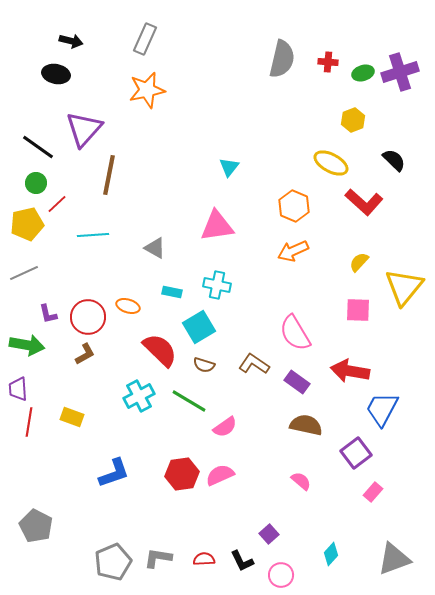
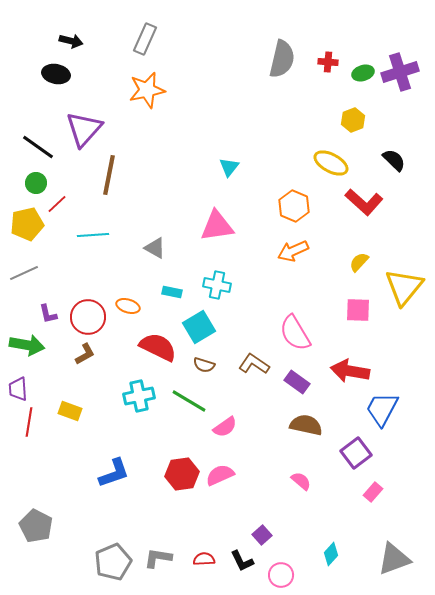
red semicircle at (160, 350): moved 2 px left, 3 px up; rotated 18 degrees counterclockwise
cyan cross at (139, 396): rotated 16 degrees clockwise
yellow rectangle at (72, 417): moved 2 px left, 6 px up
purple square at (269, 534): moved 7 px left, 1 px down
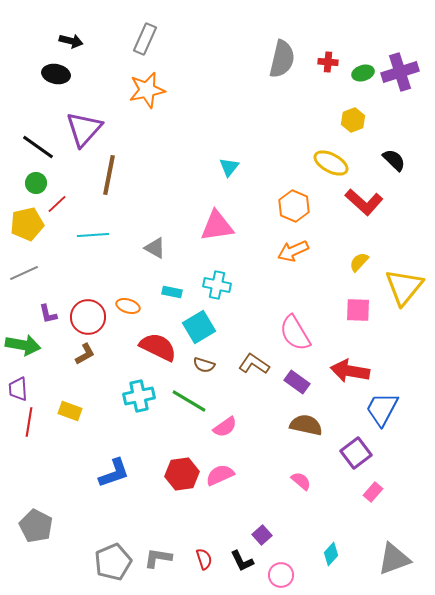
green arrow at (27, 345): moved 4 px left
red semicircle at (204, 559): rotated 75 degrees clockwise
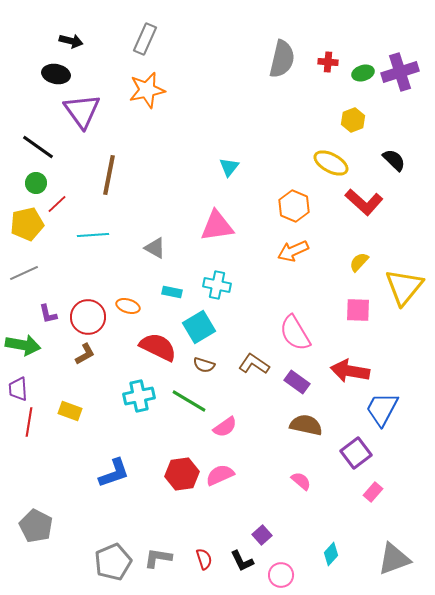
purple triangle at (84, 129): moved 2 px left, 18 px up; rotated 18 degrees counterclockwise
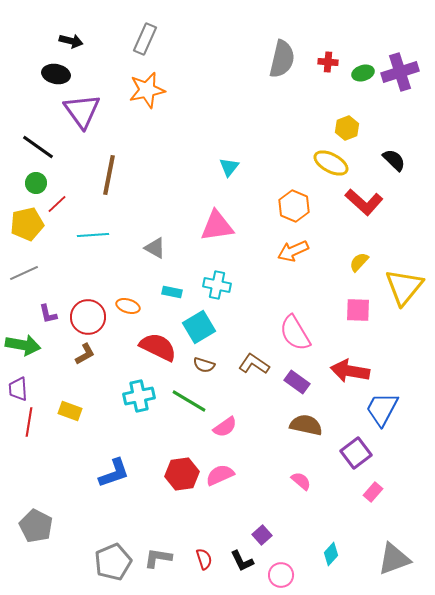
yellow hexagon at (353, 120): moved 6 px left, 8 px down
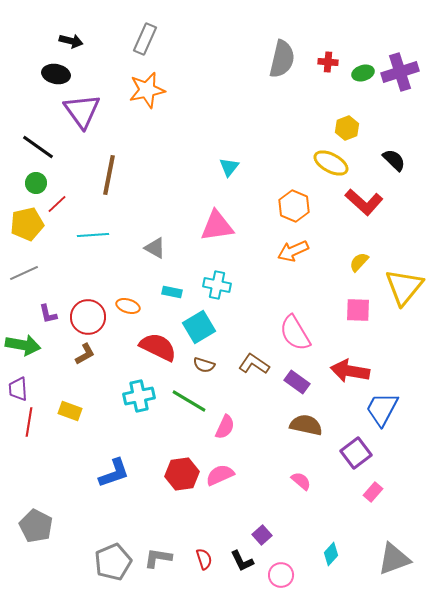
pink semicircle at (225, 427): rotated 30 degrees counterclockwise
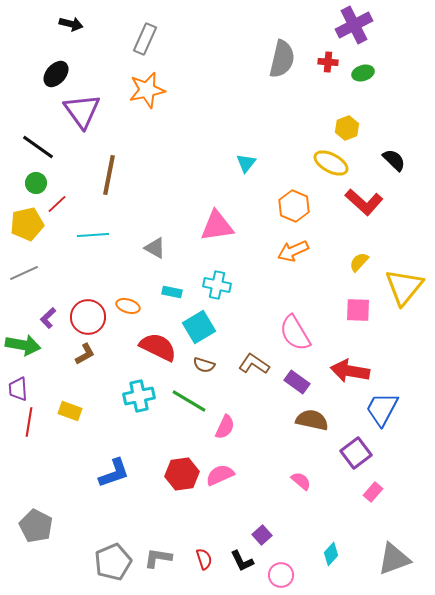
black arrow at (71, 41): moved 17 px up
purple cross at (400, 72): moved 46 px left, 47 px up; rotated 9 degrees counterclockwise
black ellipse at (56, 74): rotated 60 degrees counterclockwise
cyan triangle at (229, 167): moved 17 px right, 4 px up
purple L-shape at (48, 314): moved 4 px down; rotated 60 degrees clockwise
brown semicircle at (306, 425): moved 6 px right, 5 px up
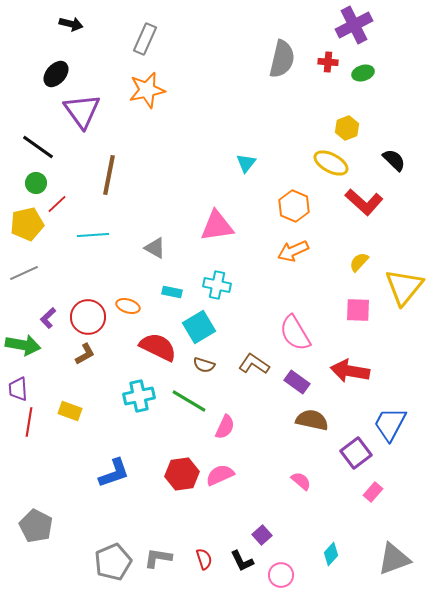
blue trapezoid at (382, 409): moved 8 px right, 15 px down
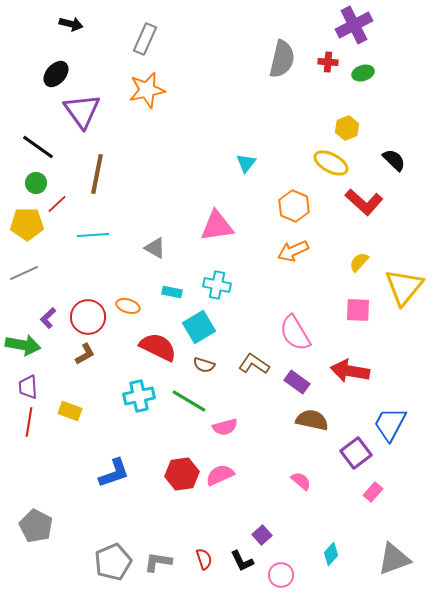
brown line at (109, 175): moved 12 px left, 1 px up
yellow pentagon at (27, 224): rotated 12 degrees clockwise
purple trapezoid at (18, 389): moved 10 px right, 2 px up
pink semicircle at (225, 427): rotated 50 degrees clockwise
gray L-shape at (158, 558): moved 4 px down
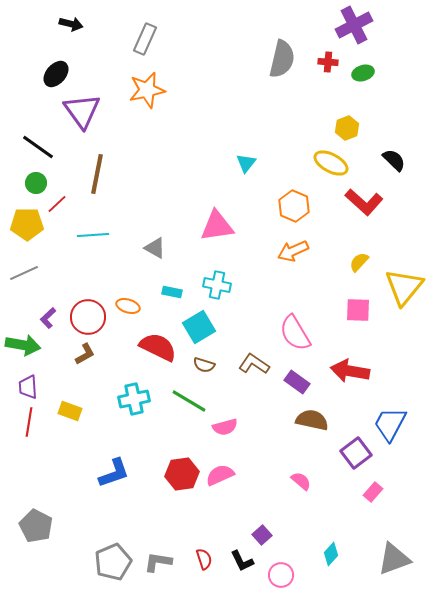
cyan cross at (139, 396): moved 5 px left, 3 px down
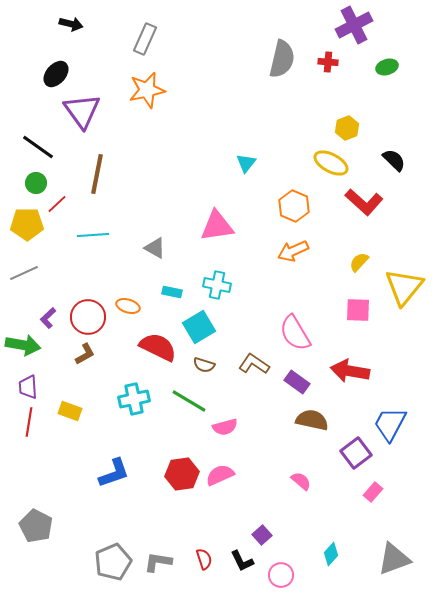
green ellipse at (363, 73): moved 24 px right, 6 px up
